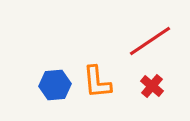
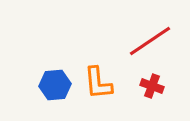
orange L-shape: moved 1 px right, 1 px down
red cross: rotated 20 degrees counterclockwise
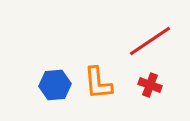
red cross: moved 2 px left, 1 px up
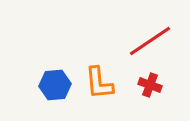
orange L-shape: moved 1 px right
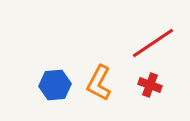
red line: moved 3 px right, 2 px down
orange L-shape: rotated 33 degrees clockwise
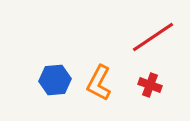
red line: moved 6 px up
blue hexagon: moved 5 px up
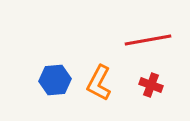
red line: moved 5 px left, 3 px down; rotated 24 degrees clockwise
red cross: moved 1 px right
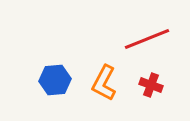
red line: moved 1 px left, 1 px up; rotated 12 degrees counterclockwise
orange L-shape: moved 5 px right
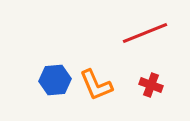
red line: moved 2 px left, 6 px up
orange L-shape: moved 8 px left, 2 px down; rotated 51 degrees counterclockwise
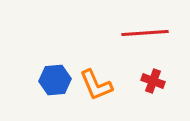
red line: rotated 18 degrees clockwise
red cross: moved 2 px right, 4 px up
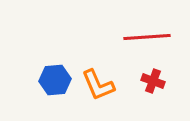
red line: moved 2 px right, 4 px down
orange L-shape: moved 2 px right
